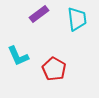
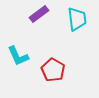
red pentagon: moved 1 px left, 1 px down
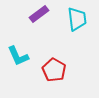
red pentagon: moved 1 px right
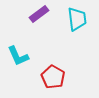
red pentagon: moved 1 px left, 7 px down
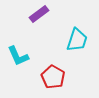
cyan trapezoid: moved 21 px down; rotated 25 degrees clockwise
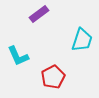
cyan trapezoid: moved 5 px right
red pentagon: rotated 15 degrees clockwise
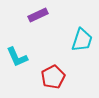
purple rectangle: moved 1 px left, 1 px down; rotated 12 degrees clockwise
cyan L-shape: moved 1 px left, 1 px down
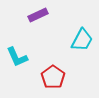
cyan trapezoid: rotated 10 degrees clockwise
red pentagon: rotated 10 degrees counterclockwise
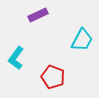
cyan L-shape: moved 1 px left, 1 px down; rotated 60 degrees clockwise
red pentagon: rotated 15 degrees counterclockwise
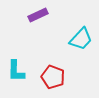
cyan trapezoid: moved 1 px left, 1 px up; rotated 15 degrees clockwise
cyan L-shape: moved 13 px down; rotated 35 degrees counterclockwise
